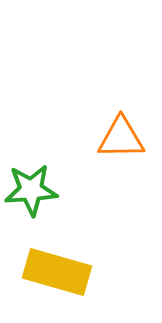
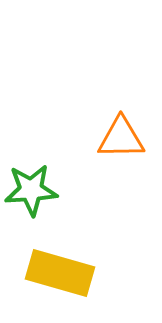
yellow rectangle: moved 3 px right, 1 px down
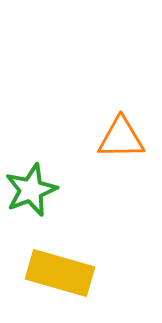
green star: rotated 18 degrees counterclockwise
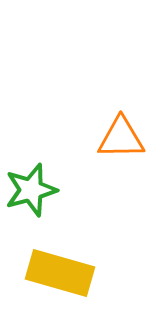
green star: rotated 6 degrees clockwise
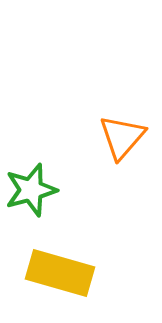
orange triangle: moved 1 px right, 1 px up; rotated 48 degrees counterclockwise
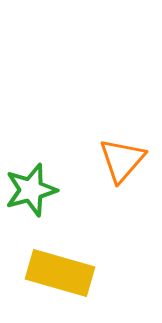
orange triangle: moved 23 px down
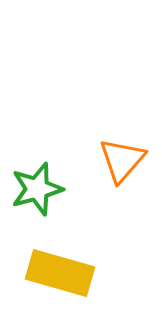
green star: moved 6 px right, 1 px up
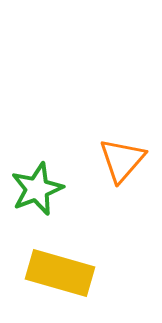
green star: rotated 6 degrees counterclockwise
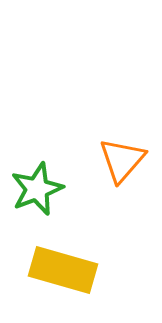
yellow rectangle: moved 3 px right, 3 px up
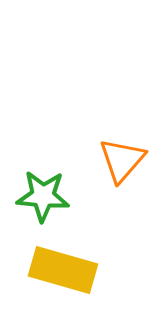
green star: moved 6 px right, 7 px down; rotated 26 degrees clockwise
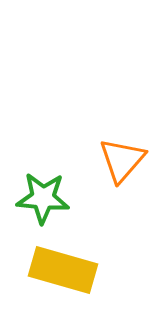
green star: moved 2 px down
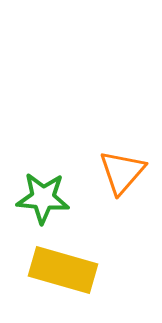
orange triangle: moved 12 px down
